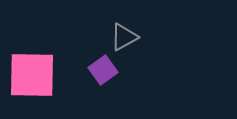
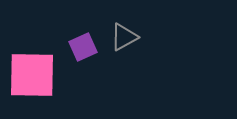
purple square: moved 20 px left, 23 px up; rotated 12 degrees clockwise
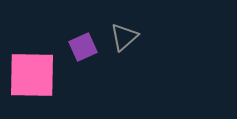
gray triangle: rotated 12 degrees counterclockwise
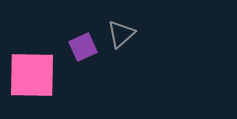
gray triangle: moved 3 px left, 3 px up
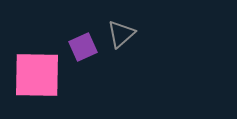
pink square: moved 5 px right
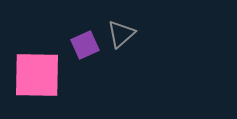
purple square: moved 2 px right, 2 px up
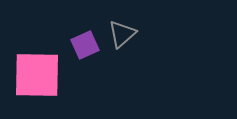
gray triangle: moved 1 px right
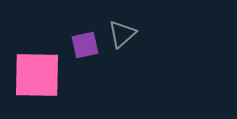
purple square: rotated 12 degrees clockwise
